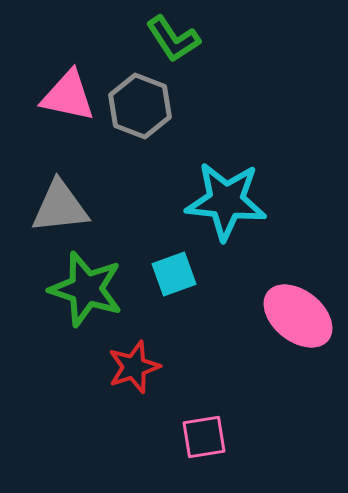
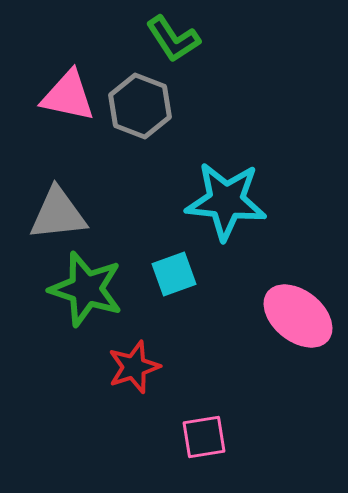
gray triangle: moved 2 px left, 7 px down
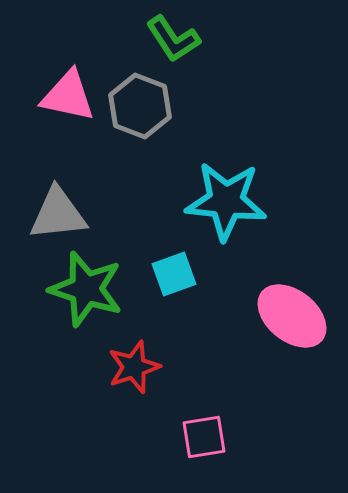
pink ellipse: moved 6 px left
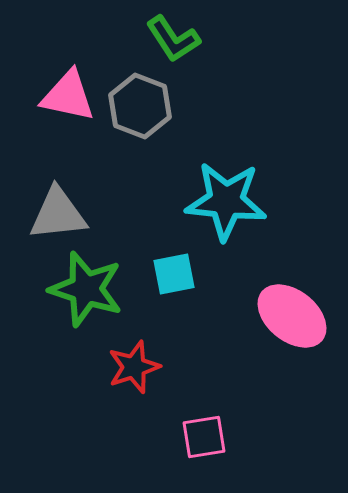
cyan square: rotated 9 degrees clockwise
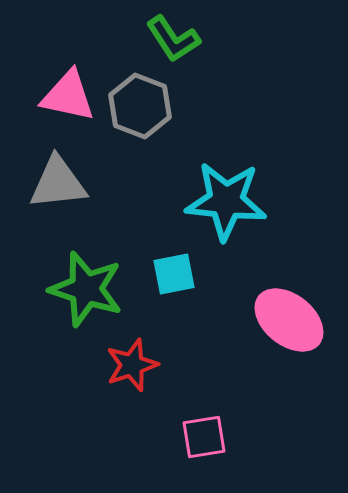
gray triangle: moved 31 px up
pink ellipse: moved 3 px left, 4 px down
red star: moved 2 px left, 2 px up
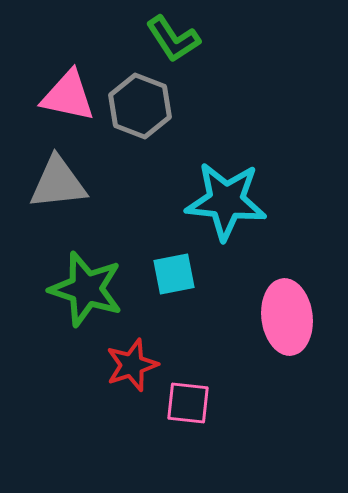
pink ellipse: moved 2 px left, 3 px up; rotated 44 degrees clockwise
pink square: moved 16 px left, 34 px up; rotated 15 degrees clockwise
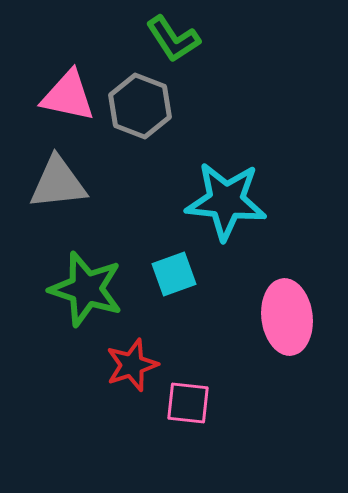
cyan square: rotated 9 degrees counterclockwise
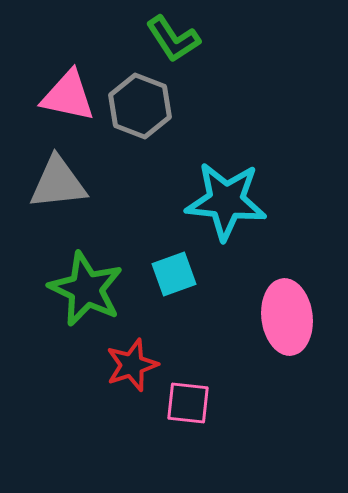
green star: rotated 8 degrees clockwise
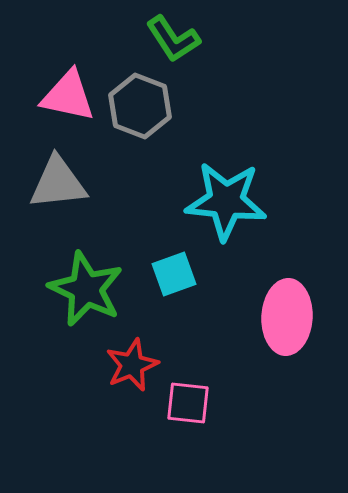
pink ellipse: rotated 10 degrees clockwise
red star: rotated 4 degrees counterclockwise
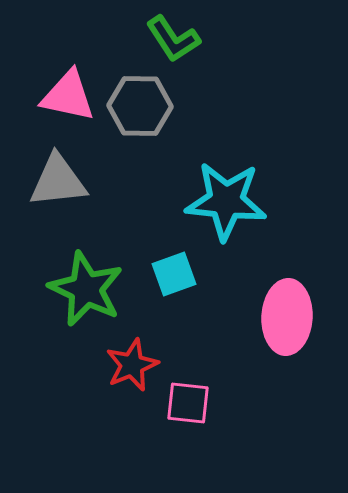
gray hexagon: rotated 20 degrees counterclockwise
gray triangle: moved 2 px up
